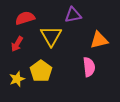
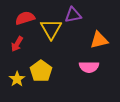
yellow triangle: moved 7 px up
pink semicircle: rotated 96 degrees clockwise
yellow star: rotated 14 degrees counterclockwise
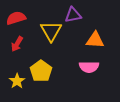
red semicircle: moved 9 px left
yellow triangle: moved 2 px down
orange triangle: moved 4 px left; rotated 18 degrees clockwise
yellow star: moved 2 px down
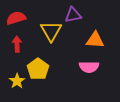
red arrow: rotated 147 degrees clockwise
yellow pentagon: moved 3 px left, 2 px up
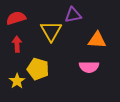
orange triangle: moved 2 px right
yellow pentagon: rotated 20 degrees counterclockwise
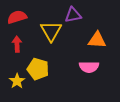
red semicircle: moved 1 px right, 1 px up
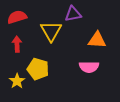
purple triangle: moved 1 px up
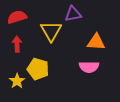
orange triangle: moved 1 px left, 2 px down
